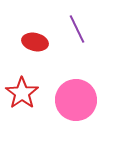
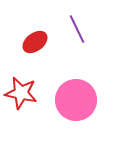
red ellipse: rotated 50 degrees counterclockwise
red star: moved 1 px left; rotated 24 degrees counterclockwise
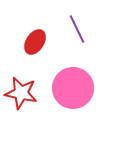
red ellipse: rotated 20 degrees counterclockwise
pink circle: moved 3 px left, 12 px up
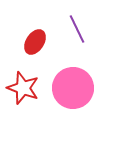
red star: moved 2 px right, 5 px up; rotated 8 degrees clockwise
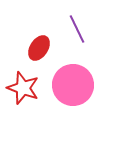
red ellipse: moved 4 px right, 6 px down
pink circle: moved 3 px up
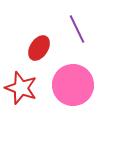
red star: moved 2 px left
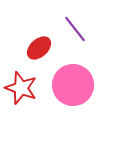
purple line: moved 2 px left; rotated 12 degrees counterclockwise
red ellipse: rotated 15 degrees clockwise
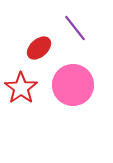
purple line: moved 1 px up
red star: rotated 16 degrees clockwise
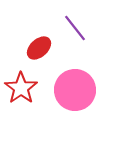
pink circle: moved 2 px right, 5 px down
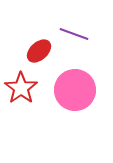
purple line: moved 1 px left, 6 px down; rotated 32 degrees counterclockwise
red ellipse: moved 3 px down
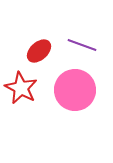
purple line: moved 8 px right, 11 px down
red star: rotated 8 degrees counterclockwise
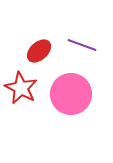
pink circle: moved 4 px left, 4 px down
